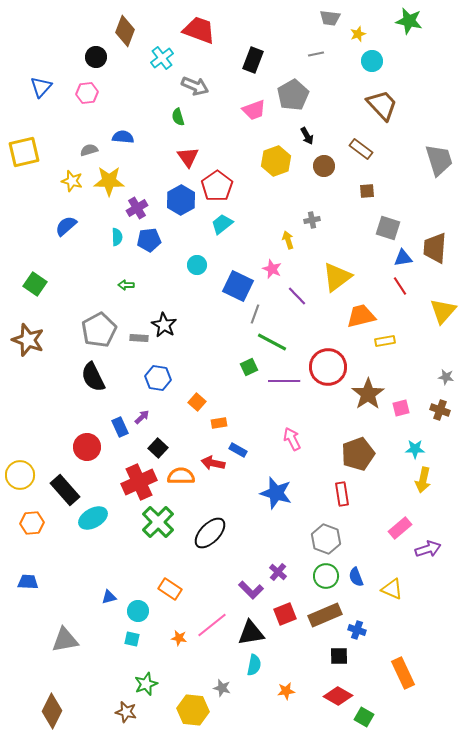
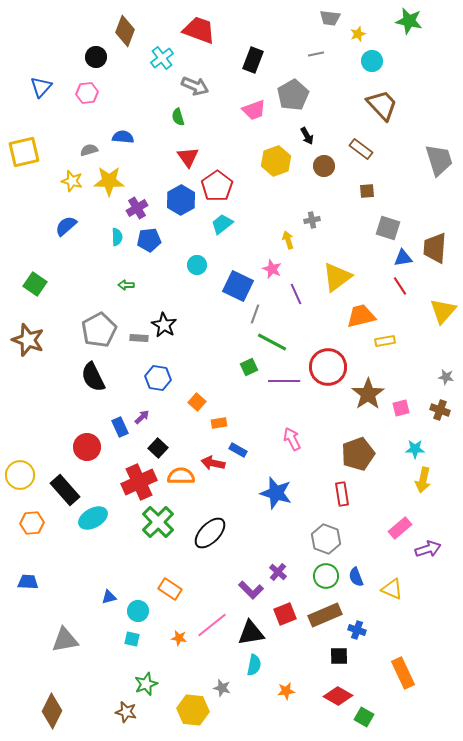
purple line at (297, 296): moved 1 px left, 2 px up; rotated 20 degrees clockwise
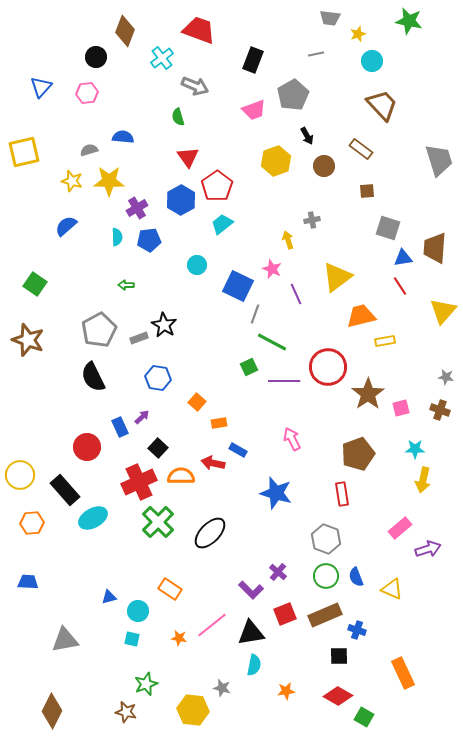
gray rectangle at (139, 338): rotated 24 degrees counterclockwise
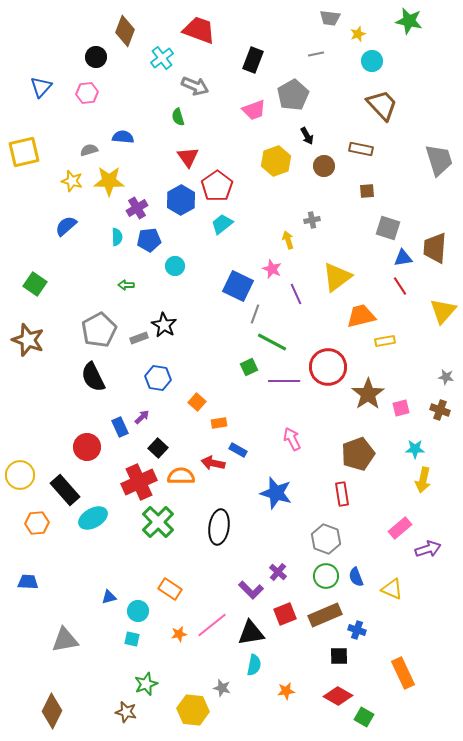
brown rectangle at (361, 149): rotated 25 degrees counterclockwise
cyan circle at (197, 265): moved 22 px left, 1 px down
orange hexagon at (32, 523): moved 5 px right
black ellipse at (210, 533): moved 9 px right, 6 px up; rotated 36 degrees counterclockwise
orange star at (179, 638): moved 4 px up; rotated 21 degrees counterclockwise
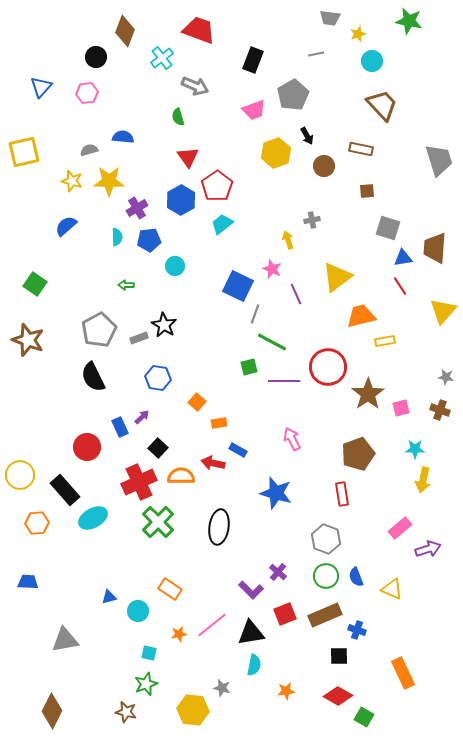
yellow hexagon at (276, 161): moved 8 px up
green square at (249, 367): rotated 12 degrees clockwise
cyan square at (132, 639): moved 17 px right, 14 px down
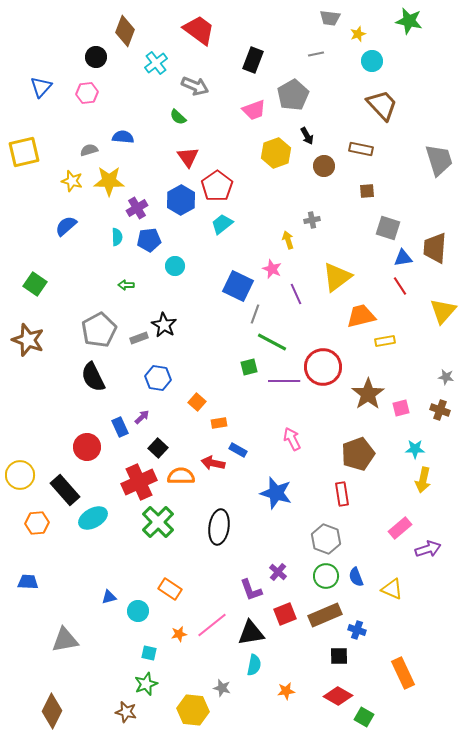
red trapezoid at (199, 30): rotated 16 degrees clockwise
cyan cross at (162, 58): moved 6 px left, 5 px down
green semicircle at (178, 117): rotated 30 degrees counterclockwise
red circle at (328, 367): moved 5 px left
purple L-shape at (251, 590): rotated 25 degrees clockwise
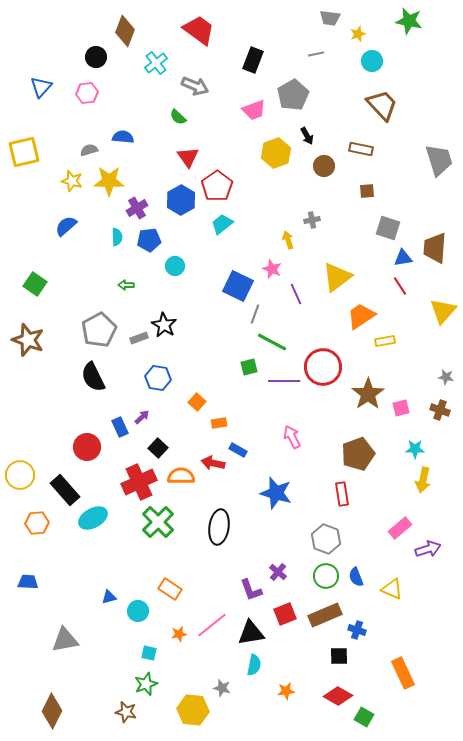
orange trapezoid at (361, 316): rotated 20 degrees counterclockwise
pink arrow at (292, 439): moved 2 px up
